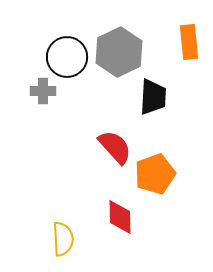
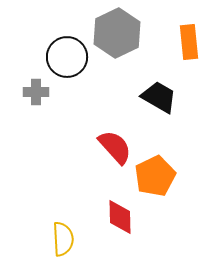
gray hexagon: moved 2 px left, 19 px up
gray cross: moved 7 px left, 1 px down
black trapezoid: moved 6 px right; rotated 63 degrees counterclockwise
orange pentagon: moved 2 px down; rotated 6 degrees counterclockwise
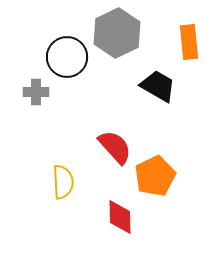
black trapezoid: moved 1 px left, 11 px up
yellow semicircle: moved 57 px up
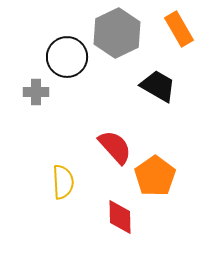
orange rectangle: moved 10 px left, 13 px up; rotated 24 degrees counterclockwise
orange pentagon: rotated 9 degrees counterclockwise
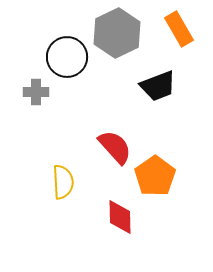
black trapezoid: rotated 129 degrees clockwise
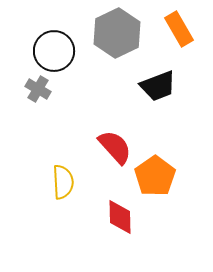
black circle: moved 13 px left, 6 px up
gray cross: moved 2 px right, 3 px up; rotated 30 degrees clockwise
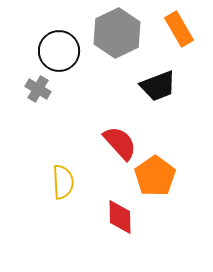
black circle: moved 5 px right
red semicircle: moved 5 px right, 4 px up
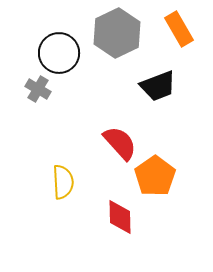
black circle: moved 2 px down
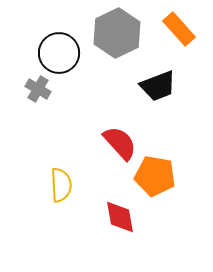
orange rectangle: rotated 12 degrees counterclockwise
orange pentagon: rotated 27 degrees counterclockwise
yellow semicircle: moved 2 px left, 3 px down
red diamond: rotated 9 degrees counterclockwise
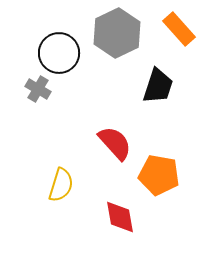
black trapezoid: rotated 51 degrees counterclockwise
red semicircle: moved 5 px left
orange pentagon: moved 4 px right, 1 px up
yellow semicircle: rotated 20 degrees clockwise
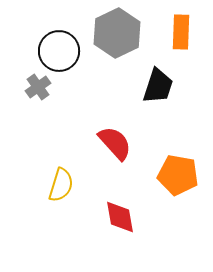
orange rectangle: moved 2 px right, 3 px down; rotated 44 degrees clockwise
black circle: moved 2 px up
gray cross: moved 2 px up; rotated 25 degrees clockwise
orange pentagon: moved 19 px right
